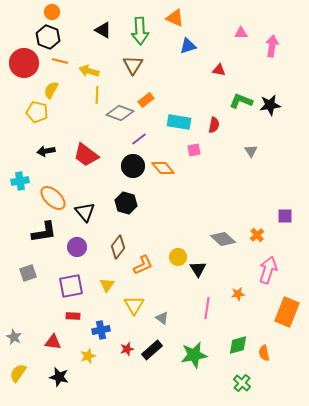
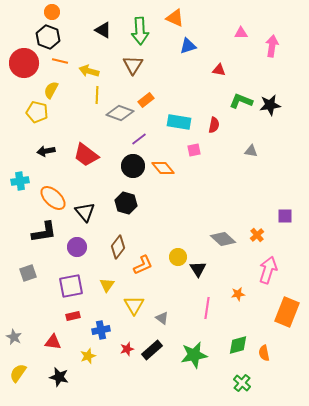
gray triangle at (251, 151): rotated 48 degrees counterclockwise
red rectangle at (73, 316): rotated 16 degrees counterclockwise
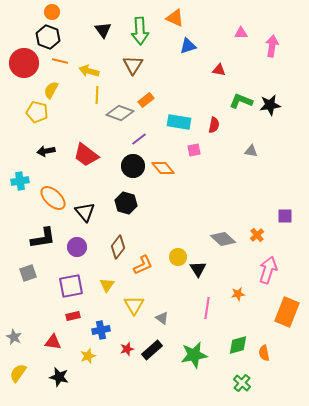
black triangle at (103, 30): rotated 24 degrees clockwise
black L-shape at (44, 232): moved 1 px left, 6 px down
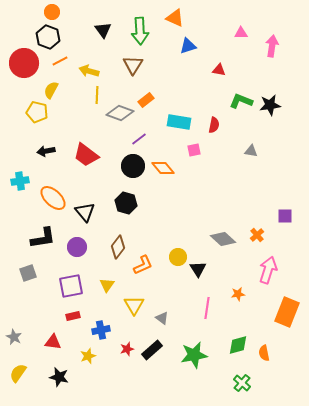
orange line at (60, 61): rotated 42 degrees counterclockwise
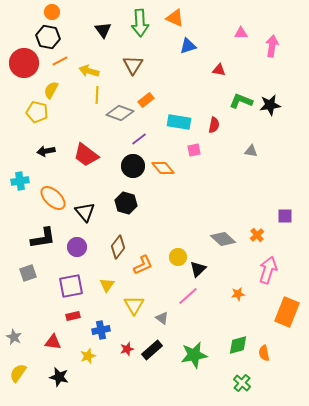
green arrow at (140, 31): moved 8 px up
black hexagon at (48, 37): rotated 10 degrees counterclockwise
black triangle at (198, 269): rotated 18 degrees clockwise
pink line at (207, 308): moved 19 px left, 12 px up; rotated 40 degrees clockwise
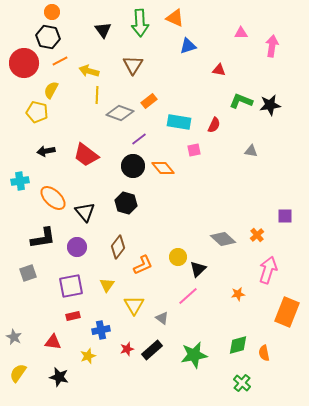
orange rectangle at (146, 100): moved 3 px right, 1 px down
red semicircle at (214, 125): rotated 14 degrees clockwise
